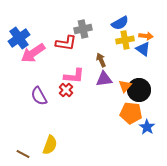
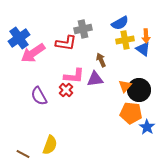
orange arrow: rotated 80 degrees clockwise
purple triangle: moved 9 px left
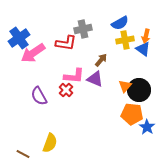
orange arrow: rotated 16 degrees clockwise
brown arrow: rotated 64 degrees clockwise
purple triangle: rotated 30 degrees clockwise
orange pentagon: moved 1 px right, 1 px down
yellow semicircle: moved 2 px up
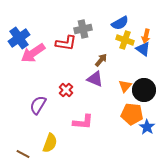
yellow cross: rotated 30 degrees clockwise
pink L-shape: moved 9 px right, 46 px down
black circle: moved 5 px right
purple semicircle: moved 1 px left, 9 px down; rotated 60 degrees clockwise
